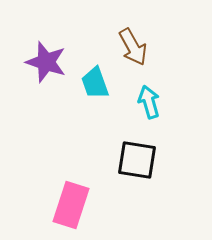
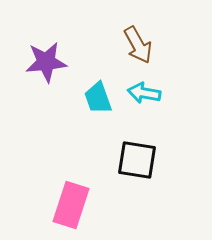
brown arrow: moved 5 px right, 2 px up
purple star: rotated 24 degrees counterclockwise
cyan trapezoid: moved 3 px right, 15 px down
cyan arrow: moved 5 px left, 9 px up; rotated 64 degrees counterclockwise
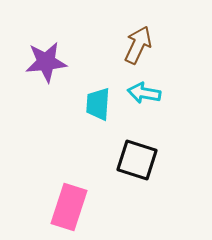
brown arrow: rotated 126 degrees counterclockwise
cyan trapezoid: moved 6 px down; rotated 24 degrees clockwise
black square: rotated 9 degrees clockwise
pink rectangle: moved 2 px left, 2 px down
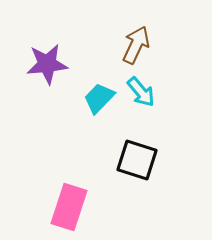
brown arrow: moved 2 px left
purple star: moved 1 px right, 2 px down
cyan arrow: moved 3 px left, 1 px up; rotated 140 degrees counterclockwise
cyan trapezoid: moved 1 px right, 6 px up; rotated 40 degrees clockwise
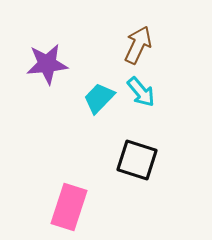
brown arrow: moved 2 px right
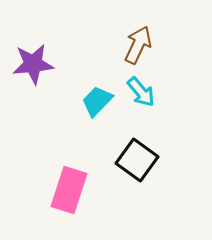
purple star: moved 14 px left
cyan trapezoid: moved 2 px left, 3 px down
black square: rotated 18 degrees clockwise
pink rectangle: moved 17 px up
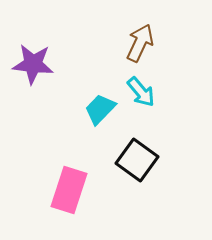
brown arrow: moved 2 px right, 2 px up
purple star: rotated 12 degrees clockwise
cyan trapezoid: moved 3 px right, 8 px down
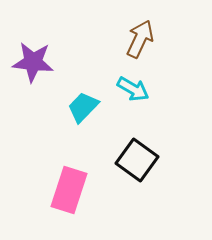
brown arrow: moved 4 px up
purple star: moved 2 px up
cyan arrow: moved 8 px left, 3 px up; rotated 20 degrees counterclockwise
cyan trapezoid: moved 17 px left, 2 px up
